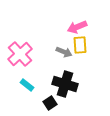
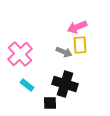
black square: rotated 32 degrees clockwise
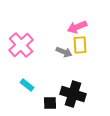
pink cross: moved 1 px right, 9 px up
black cross: moved 8 px right, 10 px down
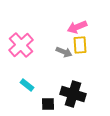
black square: moved 2 px left, 1 px down
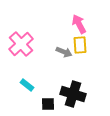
pink arrow: moved 2 px right, 3 px up; rotated 84 degrees clockwise
pink cross: moved 1 px up
